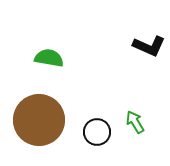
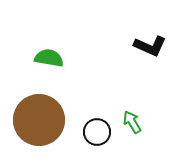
black L-shape: moved 1 px right
green arrow: moved 3 px left
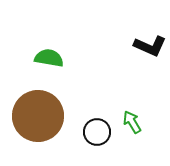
brown circle: moved 1 px left, 4 px up
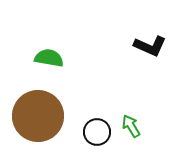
green arrow: moved 1 px left, 4 px down
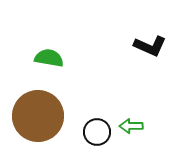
green arrow: rotated 60 degrees counterclockwise
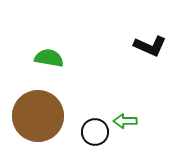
green arrow: moved 6 px left, 5 px up
black circle: moved 2 px left
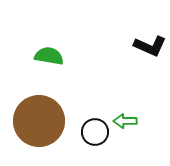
green semicircle: moved 2 px up
brown circle: moved 1 px right, 5 px down
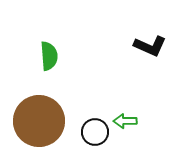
green semicircle: rotated 76 degrees clockwise
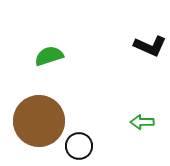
green semicircle: rotated 104 degrees counterclockwise
green arrow: moved 17 px right, 1 px down
black circle: moved 16 px left, 14 px down
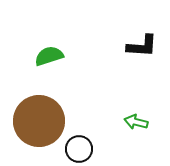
black L-shape: moved 8 px left; rotated 20 degrees counterclockwise
green arrow: moved 6 px left; rotated 15 degrees clockwise
black circle: moved 3 px down
